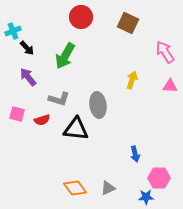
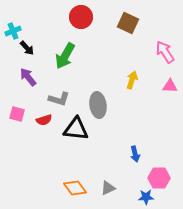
red semicircle: moved 2 px right
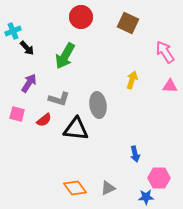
purple arrow: moved 1 px right, 6 px down; rotated 72 degrees clockwise
red semicircle: rotated 21 degrees counterclockwise
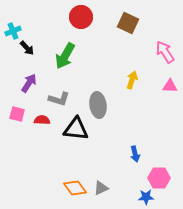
red semicircle: moved 2 px left; rotated 140 degrees counterclockwise
gray triangle: moved 7 px left
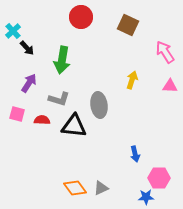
brown square: moved 2 px down
cyan cross: rotated 21 degrees counterclockwise
green arrow: moved 3 px left, 4 px down; rotated 20 degrees counterclockwise
gray ellipse: moved 1 px right
black triangle: moved 2 px left, 3 px up
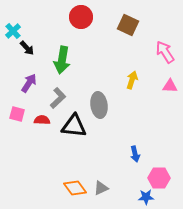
gray L-shape: moved 1 px left, 1 px up; rotated 60 degrees counterclockwise
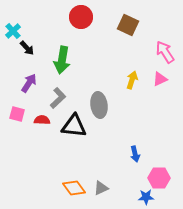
pink triangle: moved 10 px left, 7 px up; rotated 28 degrees counterclockwise
orange diamond: moved 1 px left
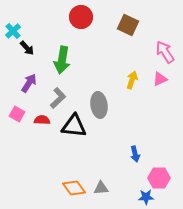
pink square: rotated 14 degrees clockwise
gray triangle: rotated 21 degrees clockwise
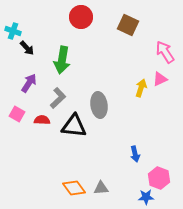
cyan cross: rotated 28 degrees counterclockwise
yellow arrow: moved 9 px right, 8 px down
pink hexagon: rotated 20 degrees clockwise
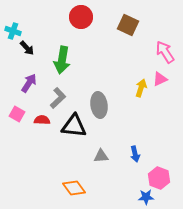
gray triangle: moved 32 px up
